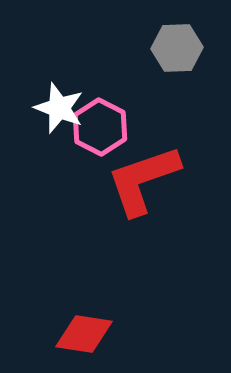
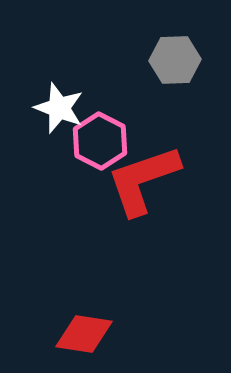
gray hexagon: moved 2 px left, 12 px down
pink hexagon: moved 14 px down
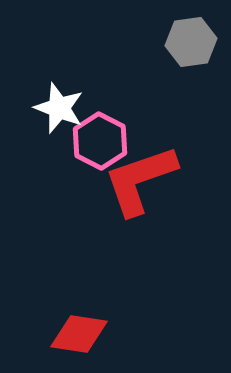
gray hexagon: moved 16 px right, 18 px up; rotated 6 degrees counterclockwise
red L-shape: moved 3 px left
red diamond: moved 5 px left
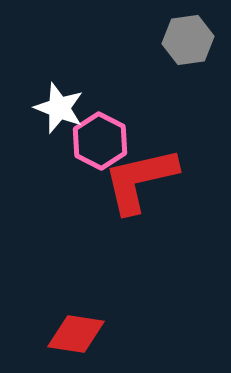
gray hexagon: moved 3 px left, 2 px up
red L-shape: rotated 6 degrees clockwise
red diamond: moved 3 px left
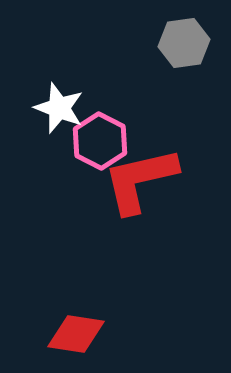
gray hexagon: moved 4 px left, 3 px down
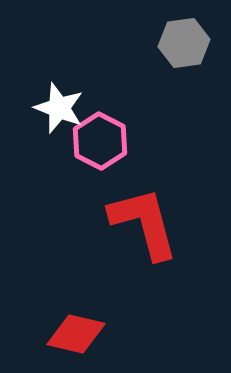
red L-shape: moved 4 px right, 43 px down; rotated 88 degrees clockwise
red diamond: rotated 4 degrees clockwise
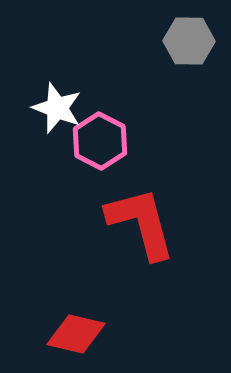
gray hexagon: moved 5 px right, 2 px up; rotated 9 degrees clockwise
white star: moved 2 px left
red L-shape: moved 3 px left
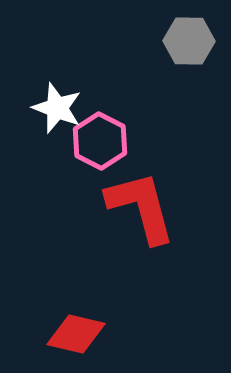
red L-shape: moved 16 px up
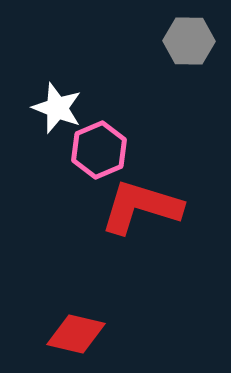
pink hexagon: moved 1 px left, 9 px down; rotated 10 degrees clockwise
red L-shape: rotated 58 degrees counterclockwise
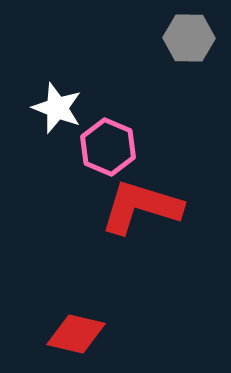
gray hexagon: moved 3 px up
pink hexagon: moved 9 px right, 3 px up; rotated 14 degrees counterclockwise
